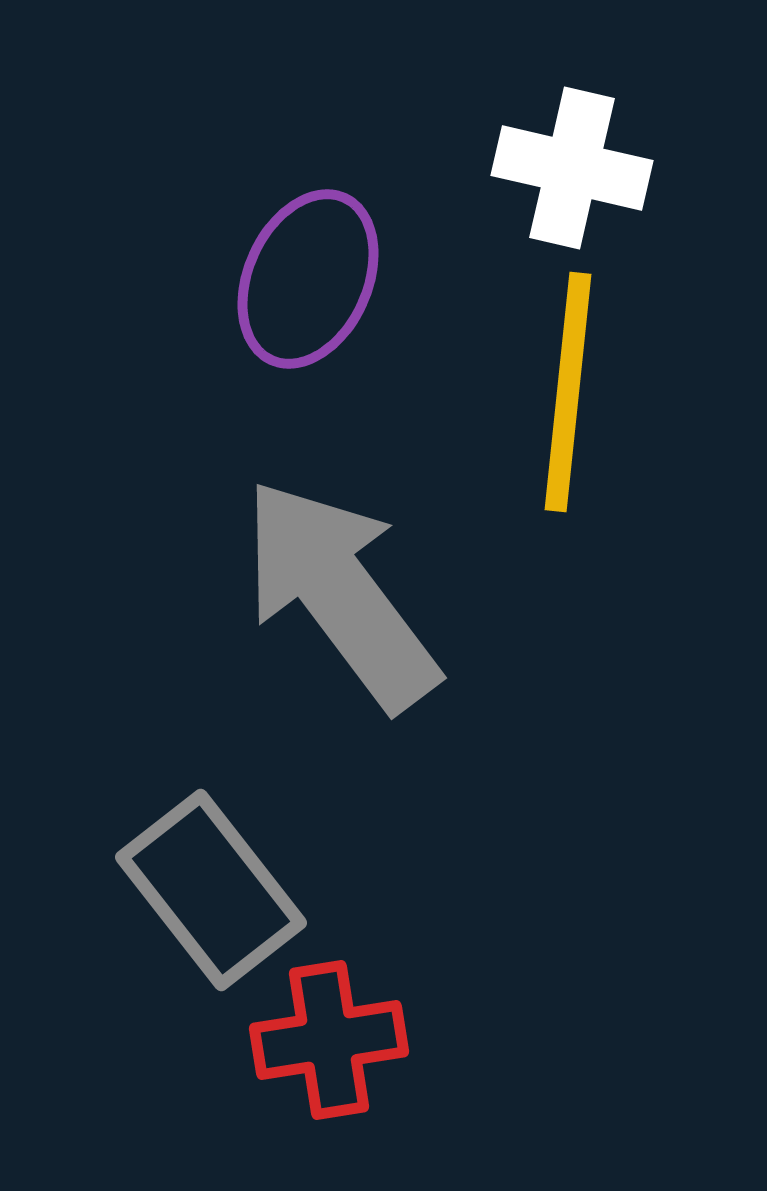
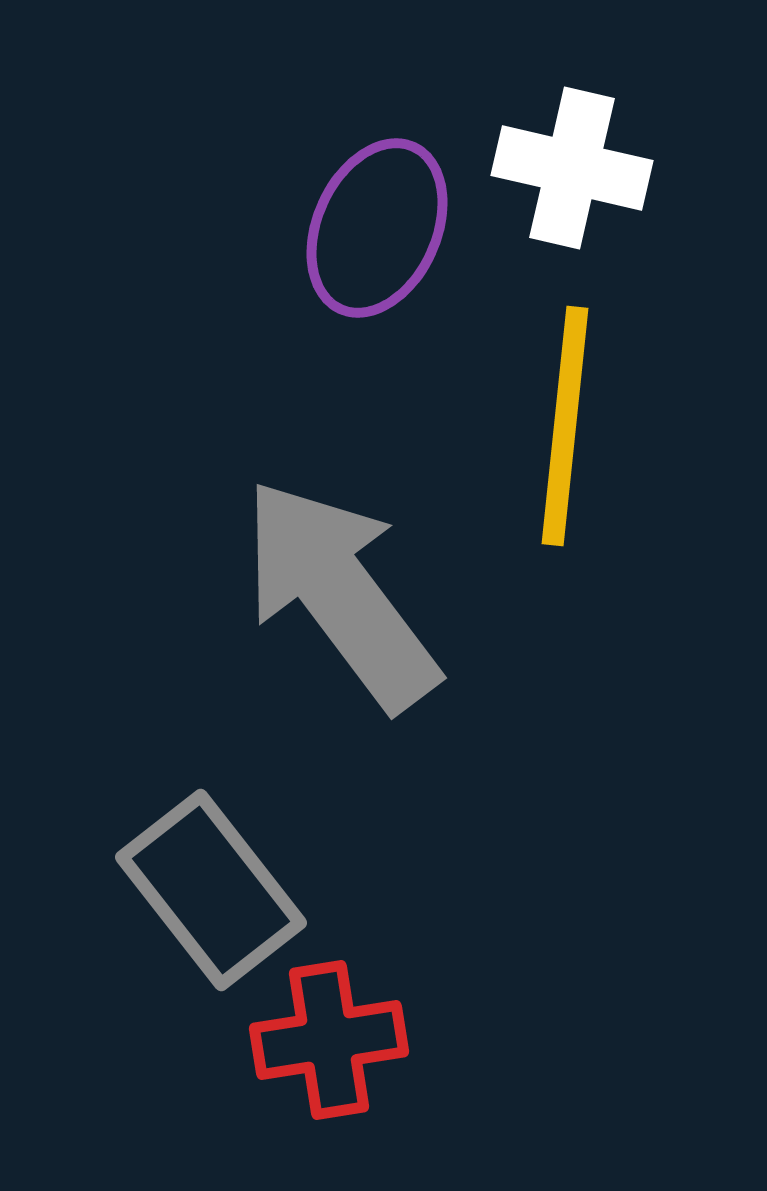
purple ellipse: moved 69 px right, 51 px up
yellow line: moved 3 px left, 34 px down
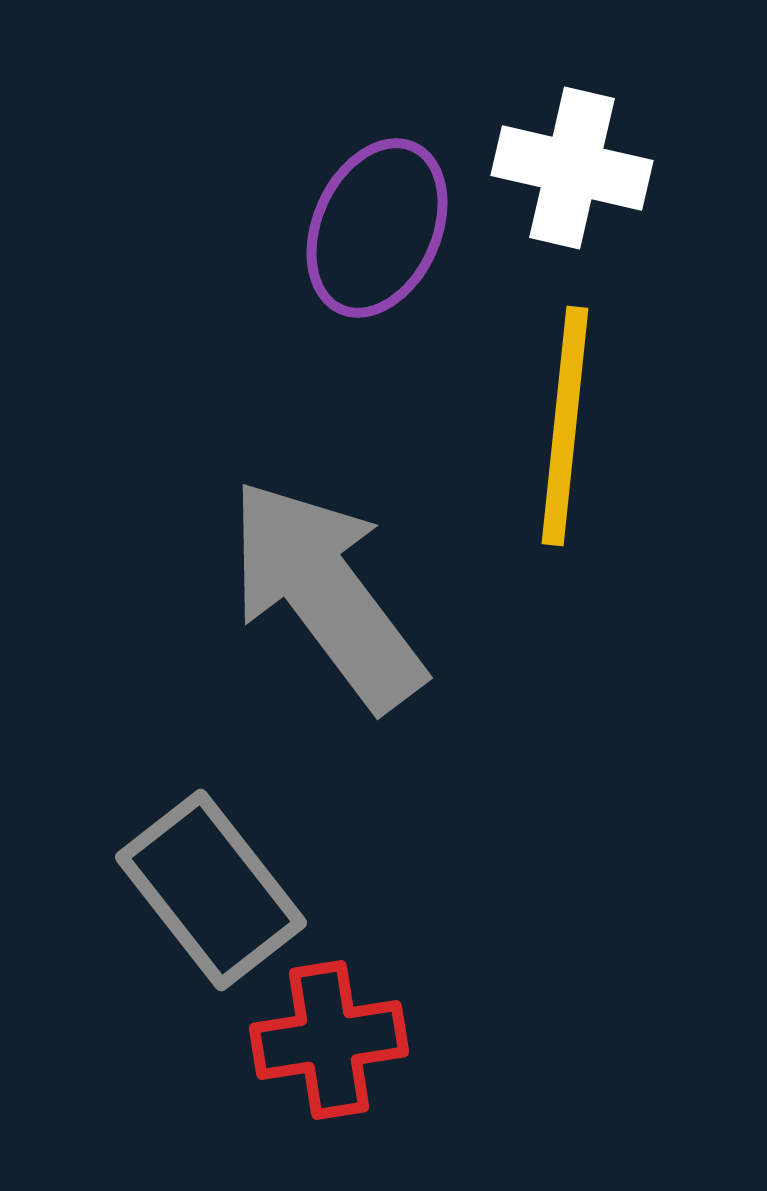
gray arrow: moved 14 px left
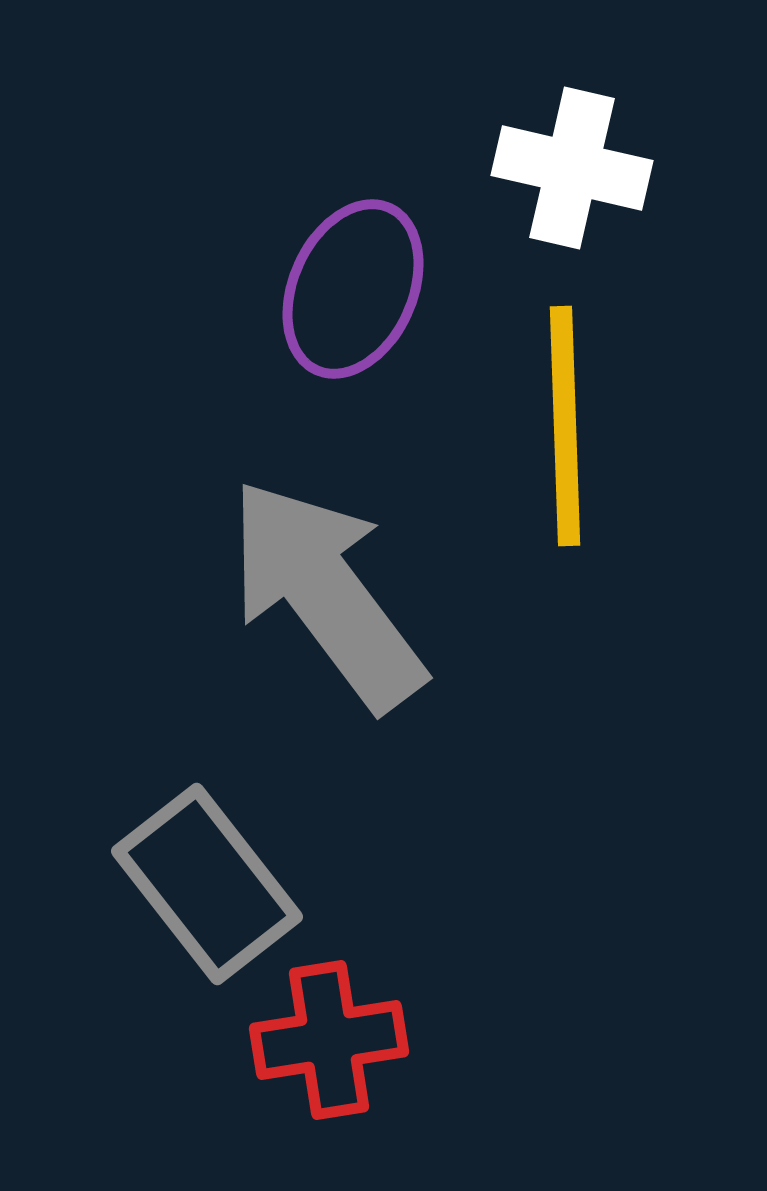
purple ellipse: moved 24 px left, 61 px down
yellow line: rotated 8 degrees counterclockwise
gray rectangle: moved 4 px left, 6 px up
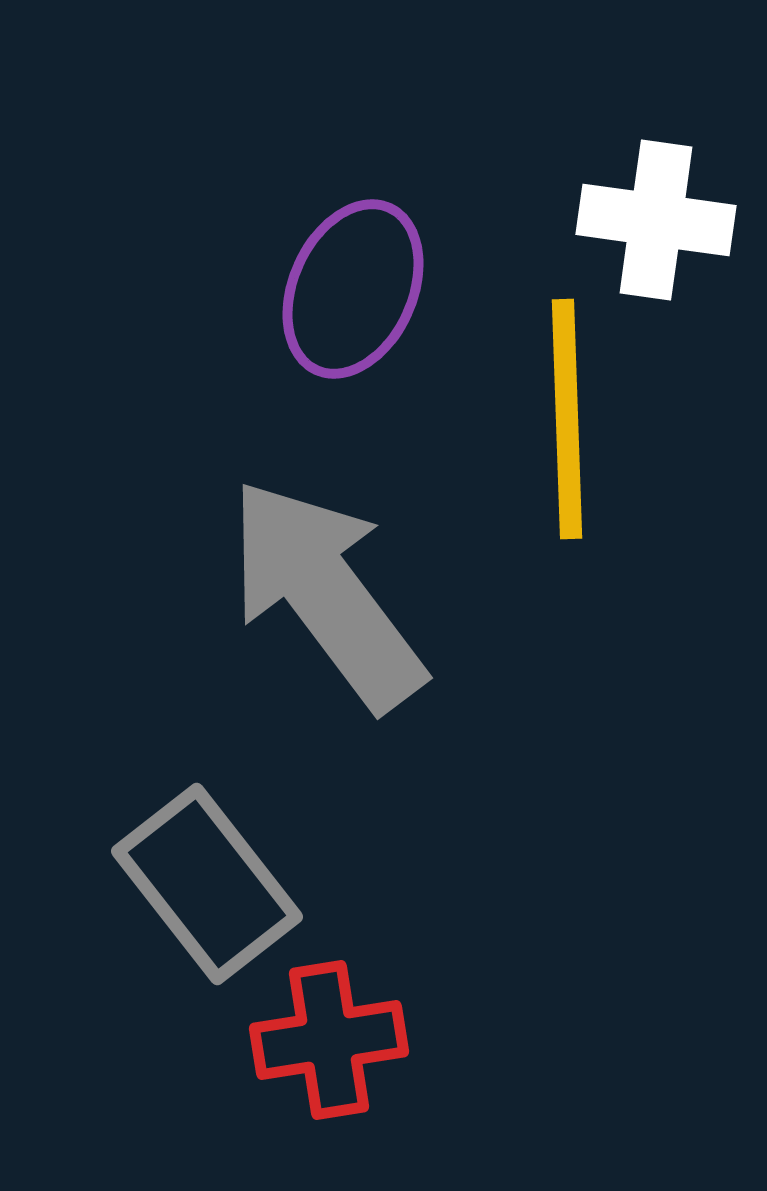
white cross: moved 84 px right, 52 px down; rotated 5 degrees counterclockwise
yellow line: moved 2 px right, 7 px up
